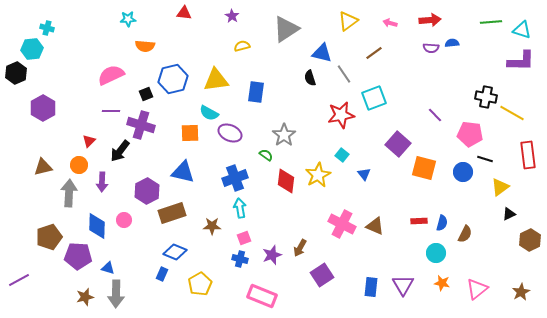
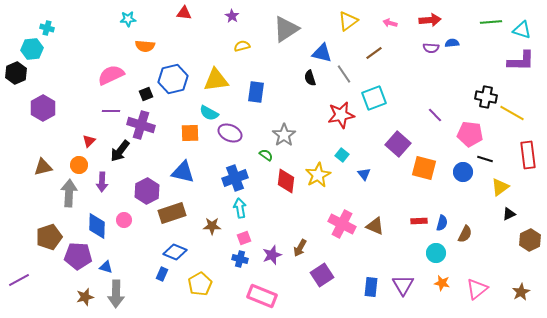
blue triangle at (108, 268): moved 2 px left, 1 px up
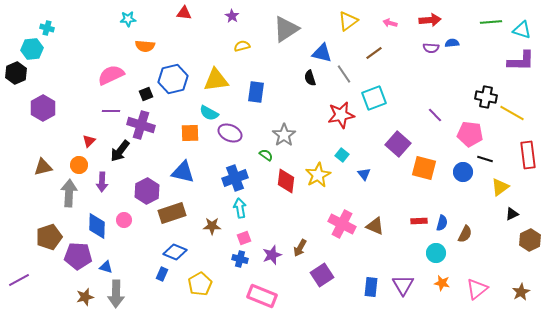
black triangle at (509, 214): moved 3 px right
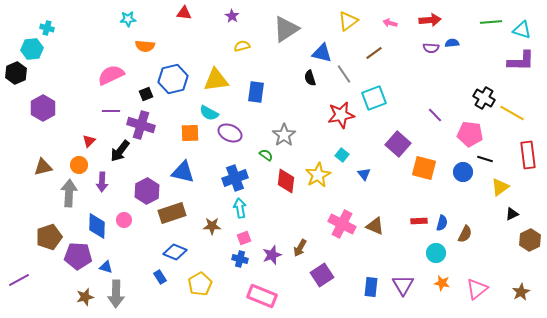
black cross at (486, 97): moved 2 px left, 1 px down; rotated 20 degrees clockwise
blue rectangle at (162, 274): moved 2 px left, 3 px down; rotated 56 degrees counterclockwise
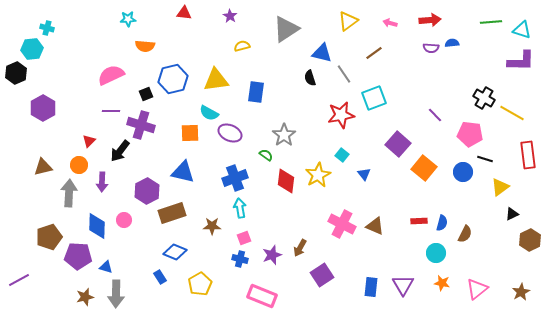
purple star at (232, 16): moved 2 px left
orange square at (424, 168): rotated 25 degrees clockwise
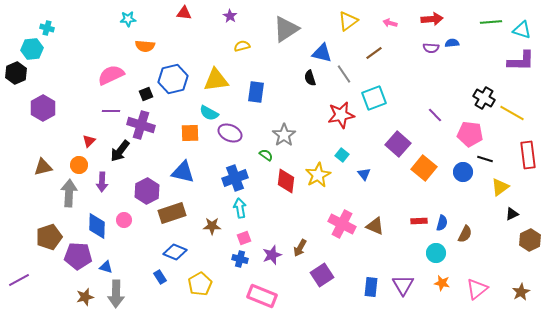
red arrow at (430, 20): moved 2 px right, 1 px up
